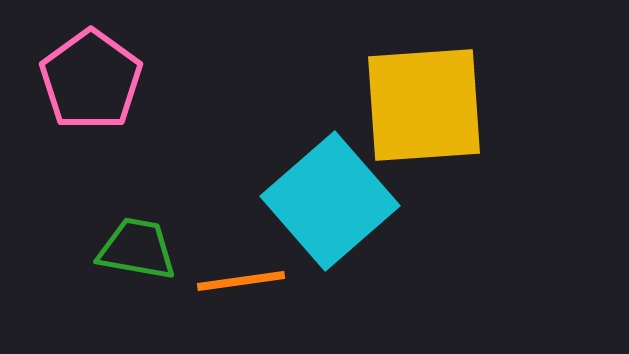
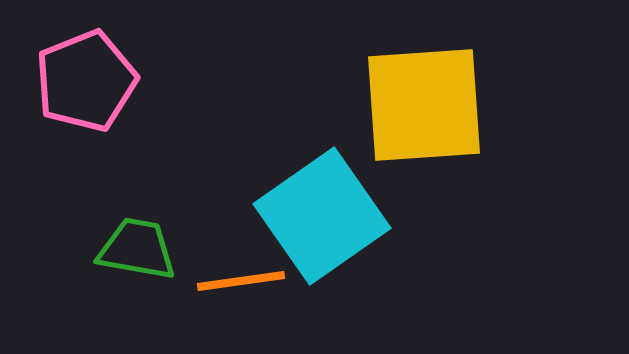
pink pentagon: moved 5 px left, 1 px down; rotated 14 degrees clockwise
cyan square: moved 8 px left, 15 px down; rotated 6 degrees clockwise
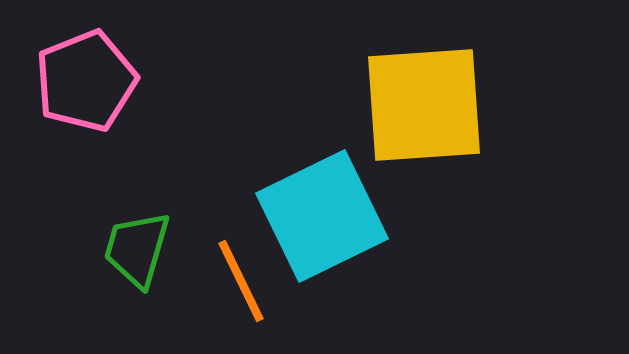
cyan square: rotated 9 degrees clockwise
green trapezoid: rotated 84 degrees counterclockwise
orange line: rotated 72 degrees clockwise
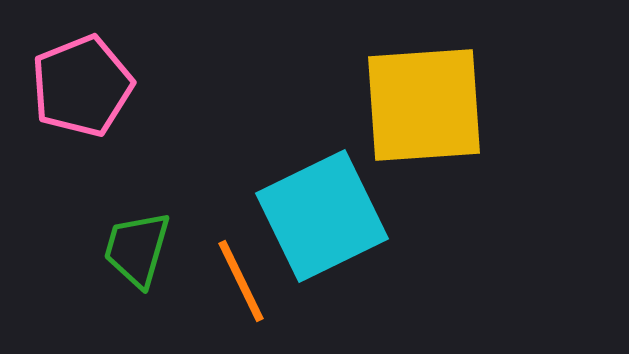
pink pentagon: moved 4 px left, 5 px down
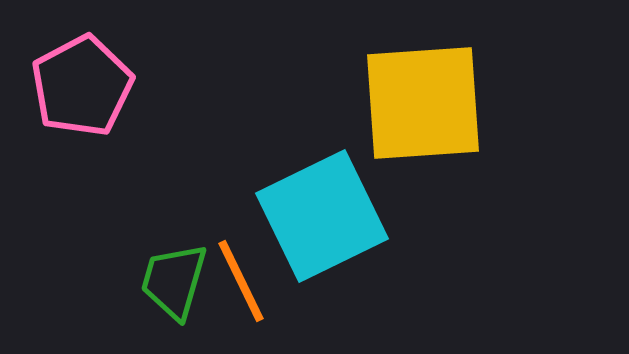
pink pentagon: rotated 6 degrees counterclockwise
yellow square: moved 1 px left, 2 px up
green trapezoid: moved 37 px right, 32 px down
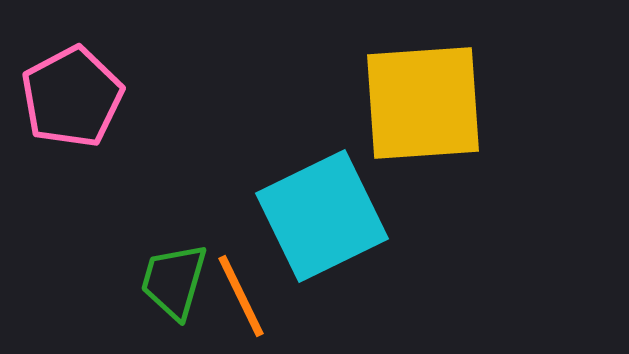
pink pentagon: moved 10 px left, 11 px down
orange line: moved 15 px down
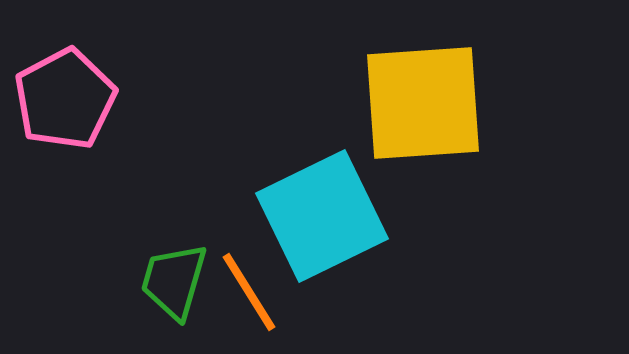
pink pentagon: moved 7 px left, 2 px down
orange line: moved 8 px right, 4 px up; rotated 6 degrees counterclockwise
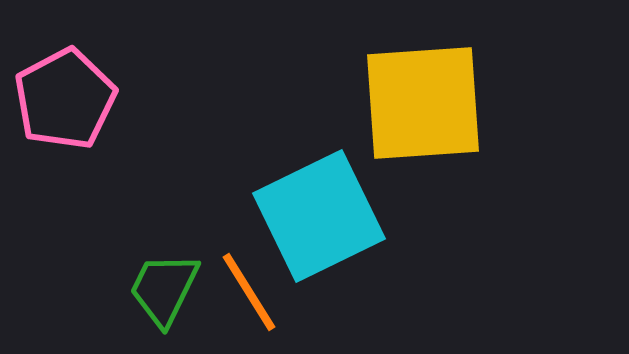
cyan square: moved 3 px left
green trapezoid: moved 10 px left, 8 px down; rotated 10 degrees clockwise
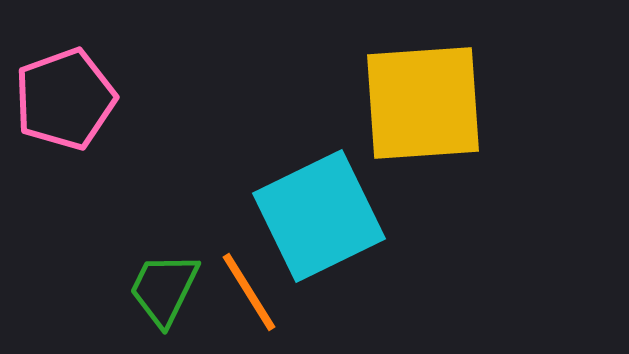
pink pentagon: rotated 8 degrees clockwise
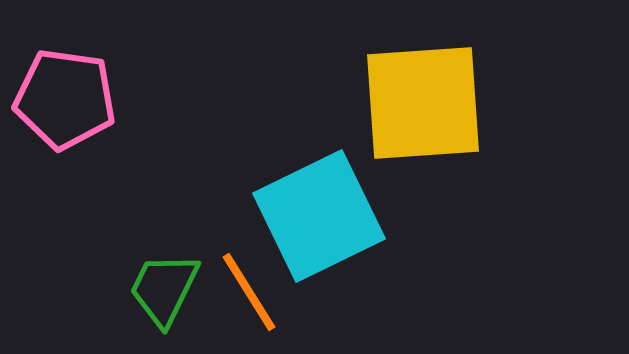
pink pentagon: rotated 28 degrees clockwise
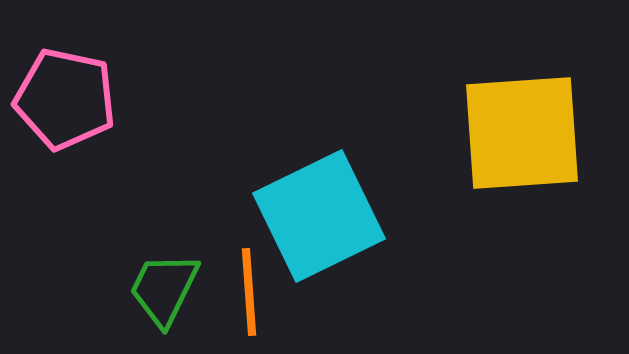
pink pentagon: rotated 4 degrees clockwise
yellow square: moved 99 px right, 30 px down
orange line: rotated 28 degrees clockwise
